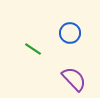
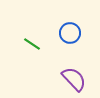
green line: moved 1 px left, 5 px up
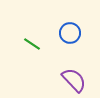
purple semicircle: moved 1 px down
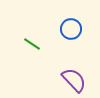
blue circle: moved 1 px right, 4 px up
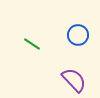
blue circle: moved 7 px right, 6 px down
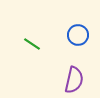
purple semicircle: rotated 56 degrees clockwise
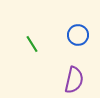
green line: rotated 24 degrees clockwise
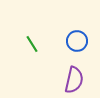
blue circle: moved 1 px left, 6 px down
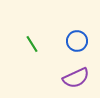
purple semicircle: moved 2 px right, 2 px up; rotated 52 degrees clockwise
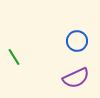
green line: moved 18 px left, 13 px down
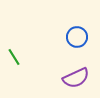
blue circle: moved 4 px up
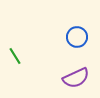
green line: moved 1 px right, 1 px up
